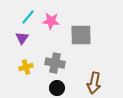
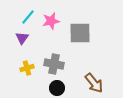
pink star: rotated 18 degrees counterclockwise
gray square: moved 1 px left, 2 px up
gray cross: moved 1 px left, 1 px down
yellow cross: moved 1 px right, 1 px down
brown arrow: rotated 50 degrees counterclockwise
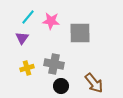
pink star: rotated 18 degrees clockwise
black circle: moved 4 px right, 2 px up
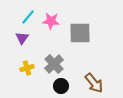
gray cross: rotated 36 degrees clockwise
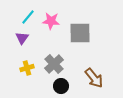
brown arrow: moved 5 px up
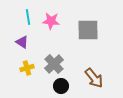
cyan line: rotated 49 degrees counterclockwise
gray square: moved 8 px right, 3 px up
purple triangle: moved 4 px down; rotated 32 degrees counterclockwise
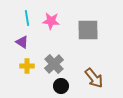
cyan line: moved 1 px left, 1 px down
yellow cross: moved 2 px up; rotated 16 degrees clockwise
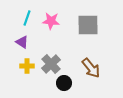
cyan line: rotated 28 degrees clockwise
gray square: moved 5 px up
gray cross: moved 3 px left
brown arrow: moved 3 px left, 10 px up
black circle: moved 3 px right, 3 px up
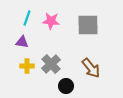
purple triangle: rotated 24 degrees counterclockwise
black circle: moved 2 px right, 3 px down
